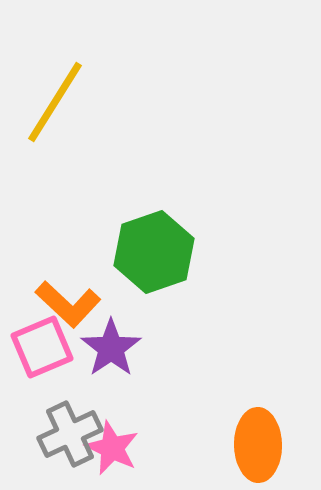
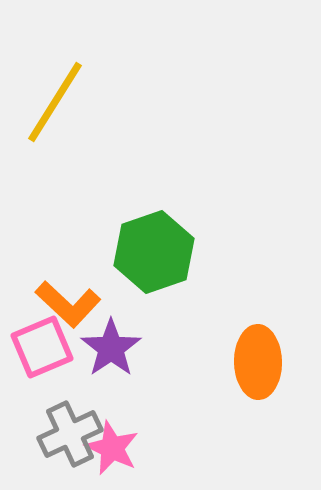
orange ellipse: moved 83 px up
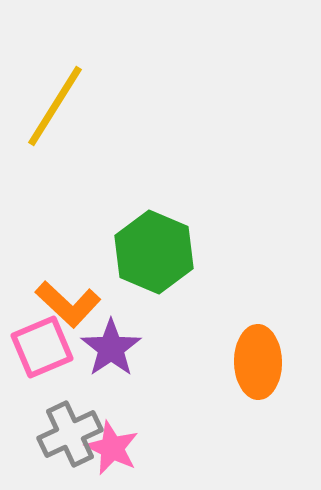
yellow line: moved 4 px down
green hexagon: rotated 18 degrees counterclockwise
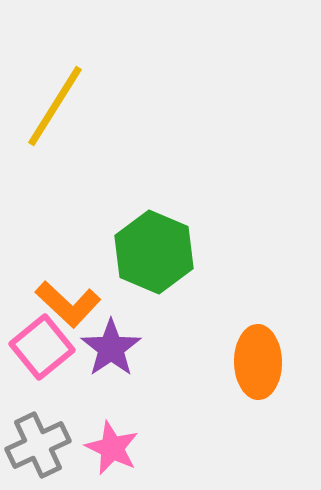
pink square: rotated 16 degrees counterclockwise
gray cross: moved 32 px left, 11 px down
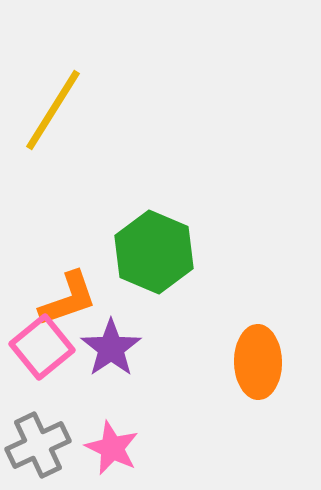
yellow line: moved 2 px left, 4 px down
orange L-shape: moved 5 px up; rotated 62 degrees counterclockwise
